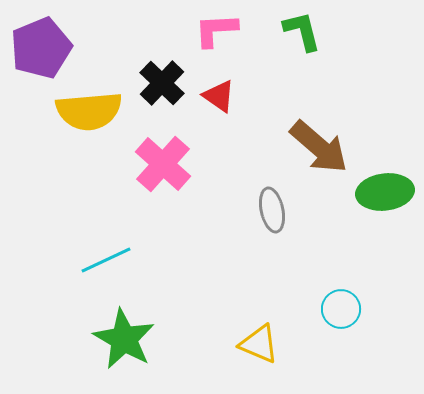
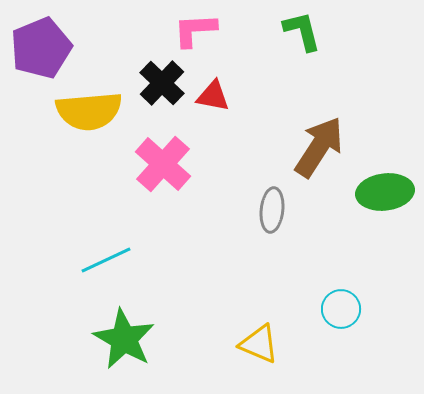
pink L-shape: moved 21 px left
red triangle: moved 6 px left; rotated 24 degrees counterclockwise
brown arrow: rotated 98 degrees counterclockwise
gray ellipse: rotated 18 degrees clockwise
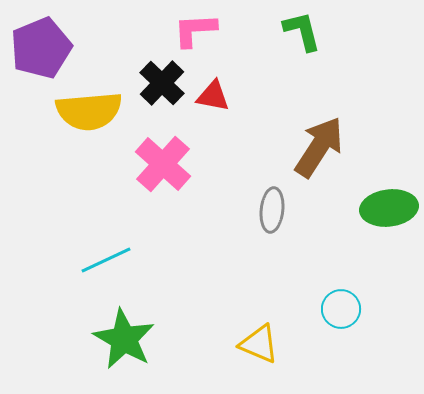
green ellipse: moved 4 px right, 16 px down
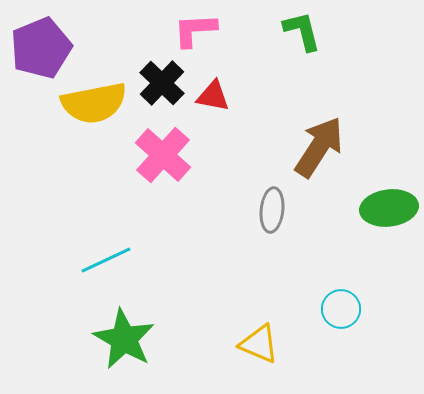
yellow semicircle: moved 5 px right, 8 px up; rotated 6 degrees counterclockwise
pink cross: moved 9 px up
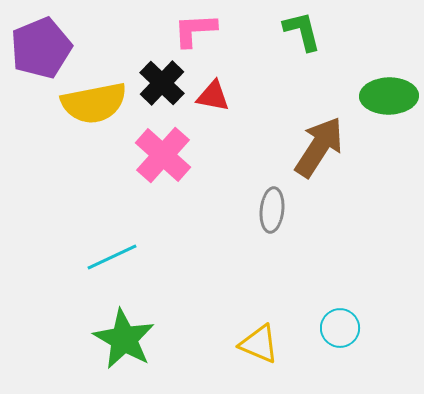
green ellipse: moved 112 px up; rotated 6 degrees clockwise
cyan line: moved 6 px right, 3 px up
cyan circle: moved 1 px left, 19 px down
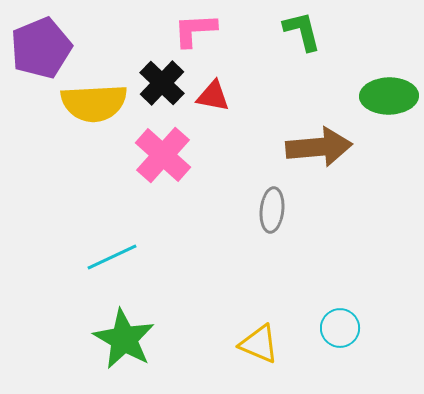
yellow semicircle: rotated 8 degrees clockwise
brown arrow: rotated 52 degrees clockwise
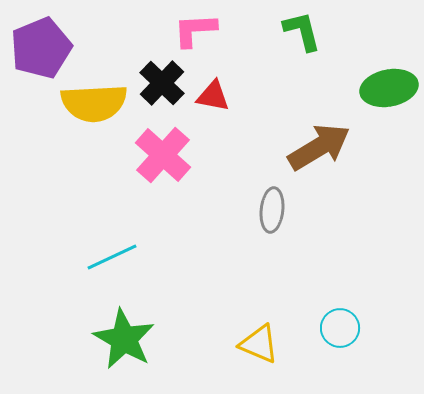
green ellipse: moved 8 px up; rotated 10 degrees counterclockwise
brown arrow: rotated 26 degrees counterclockwise
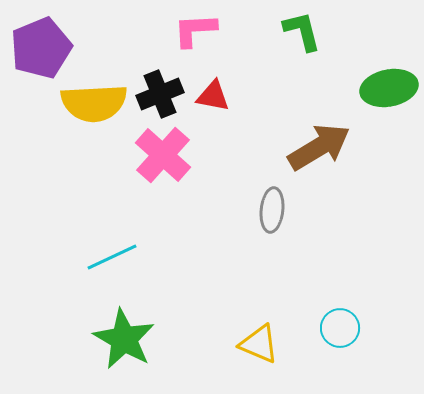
black cross: moved 2 px left, 11 px down; rotated 24 degrees clockwise
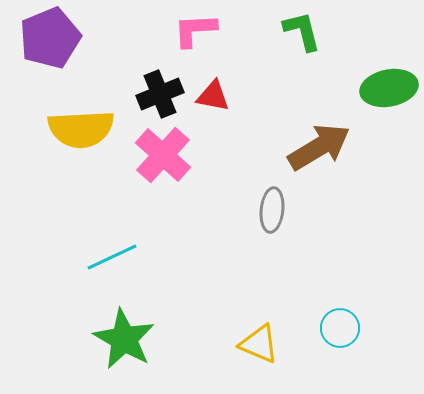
purple pentagon: moved 9 px right, 10 px up
yellow semicircle: moved 13 px left, 26 px down
